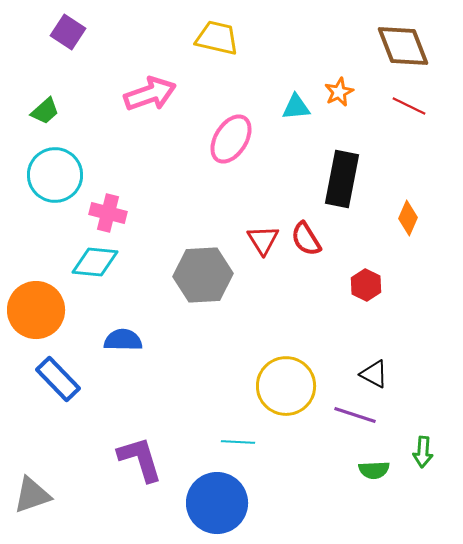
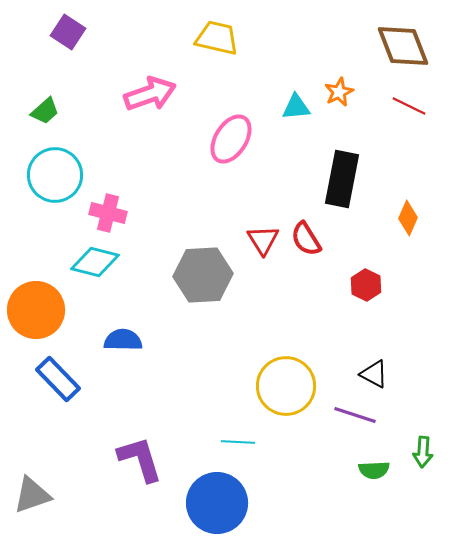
cyan diamond: rotated 9 degrees clockwise
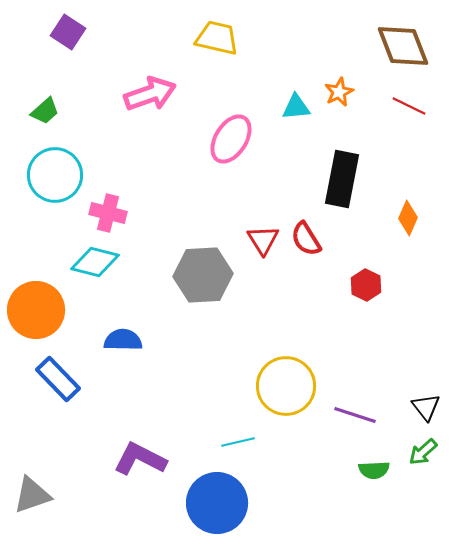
black triangle: moved 52 px right, 33 px down; rotated 24 degrees clockwise
cyan line: rotated 16 degrees counterclockwise
green arrow: rotated 44 degrees clockwise
purple L-shape: rotated 46 degrees counterclockwise
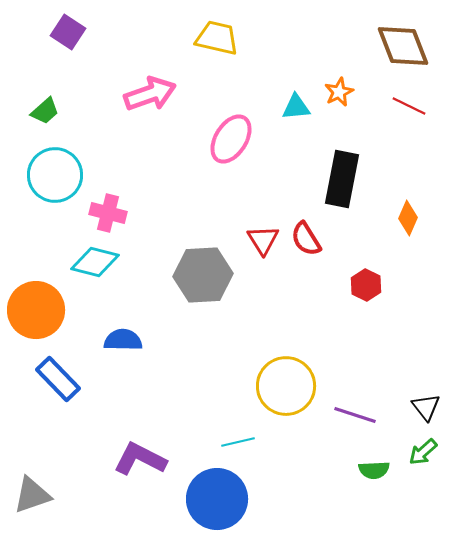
blue circle: moved 4 px up
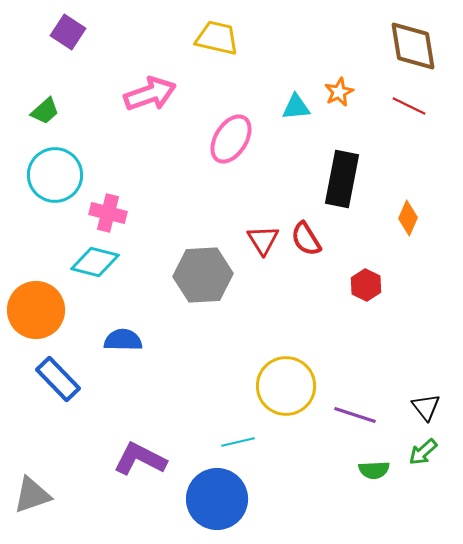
brown diamond: moved 10 px right; rotated 12 degrees clockwise
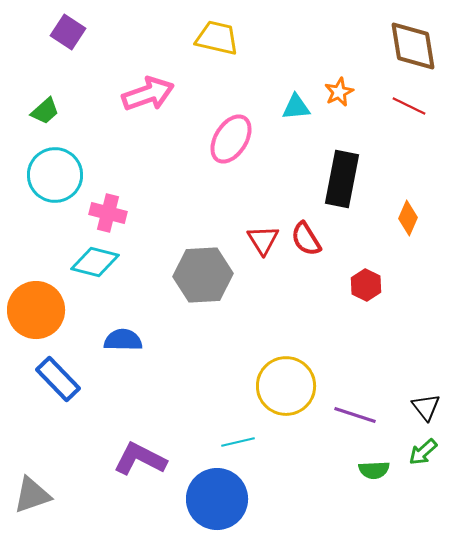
pink arrow: moved 2 px left
